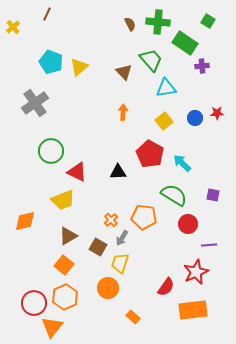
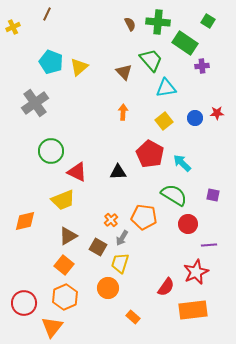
yellow cross at (13, 27): rotated 16 degrees clockwise
red circle at (34, 303): moved 10 px left
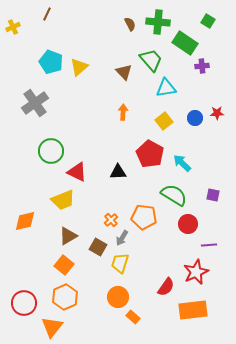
orange circle at (108, 288): moved 10 px right, 9 px down
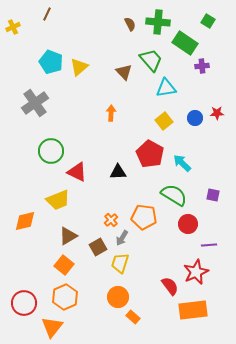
orange arrow at (123, 112): moved 12 px left, 1 px down
yellow trapezoid at (63, 200): moved 5 px left
brown square at (98, 247): rotated 30 degrees clockwise
red semicircle at (166, 287): moved 4 px right, 1 px up; rotated 72 degrees counterclockwise
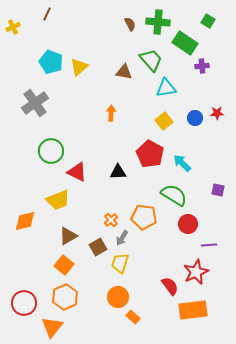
brown triangle at (124, 72): rotated 36 degrees counterclockwise
purple square at (213, 195): moved 5 px right, 5 px up
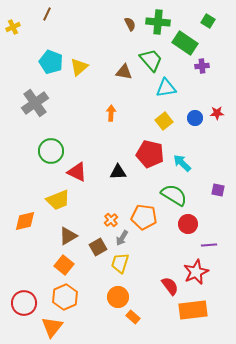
red pentagon at (150, 154): rotated 16 degrees counterclockwise
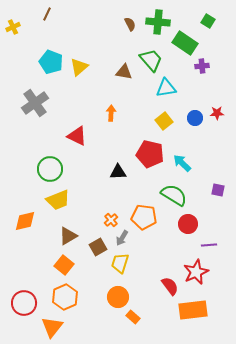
green circle at (51, 151): moved 1 px left, 18 px down
red triangle at (77, 172): moved 36 px up
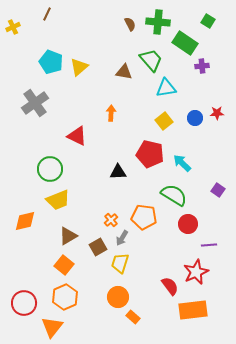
purple square at (218, 190): rotated 24 degrees clockwise
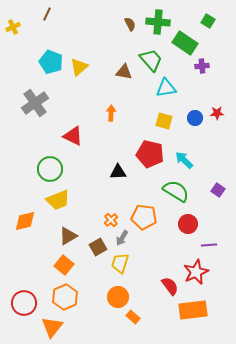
yellow square at (164, 121): rotated 36 degrees counterclockwise
red triangle at (77, 136): moved 4 px left
cyan arrow at (182, 163): moved 2 px right, 3 px up
green semicircle at (174, 195): moved 2 px right, 4 px up
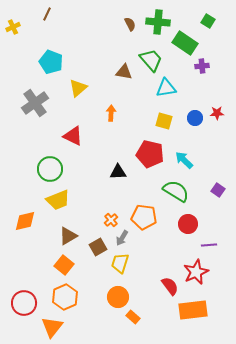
yellow triangle at (79, 67): moved 1 px left, 21 px down
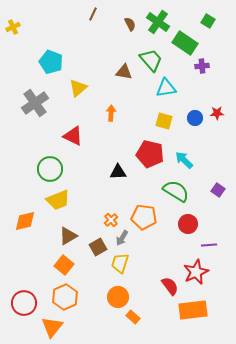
brown line at (47, 14): moved 46 px right
green cross at (158, 22): rotated 30 degrees clockwise
